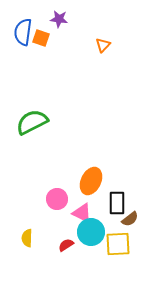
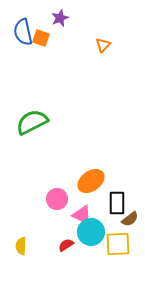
purple star: moved 1 px right, 1 px up; rotated 30 degrees counterclockwise
blue semicircle: rotated 20 degrees counterclockwise
orange ellipse: rotated 28 degrees clockwise
pink triangle: moved 2 px down
yellow semicircle: moved 6 px left, 8 px down
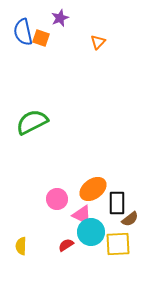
orange triangle: moved 5 px left, 3 px up
orange ellipse: moved 2 px right, 8 px down
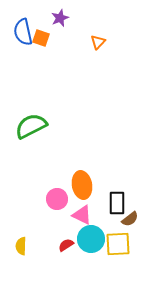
green semicircle: moved 1 px left, 4 px down
orange ellipse: moved 11 px left, 4 px up; rotated 64 degrees counterclockwise
cyan circle: moved 7 px down
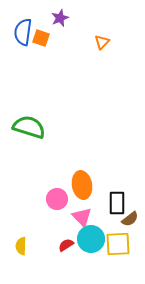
blue semicircle: rotated 20 degrees clockwise
orange triangle: moved 4 px right
green semicircle: moved 2 px left, 1 px down; rotated 44 degrees clockwise
pink triangle: moved 2 px down; rotated 20 degrees clockwise
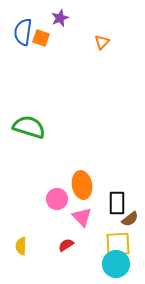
cyan circle: moved 25 px right, 25 px down
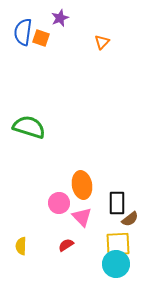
pink circle: moved 2 px right, 4 px down
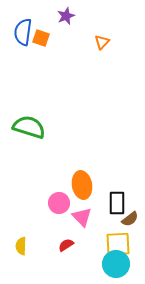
purple star: moved 6 px right, 2 px up
